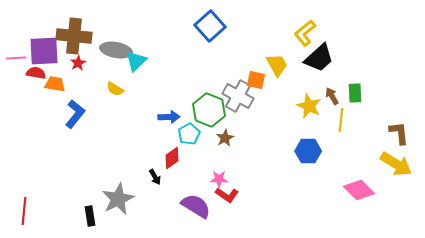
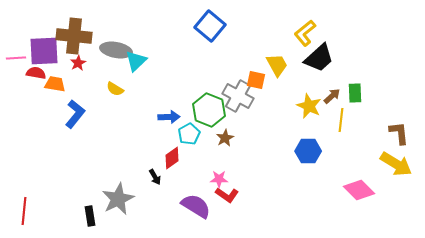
blue square: rotated 8 degrees counterclockwise
brown arrow: rotated 78 degrees clockwise
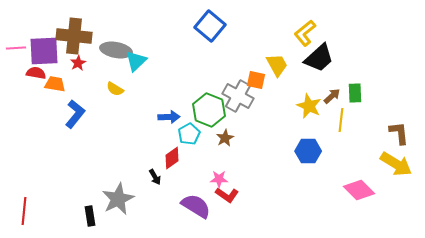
pink line: moved 10 px up
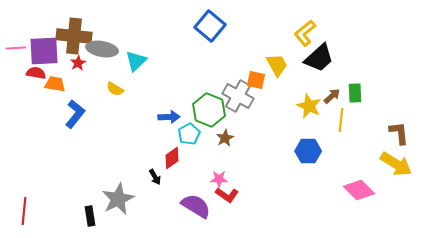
gray ellipse: moved 14 px left, 1 px up
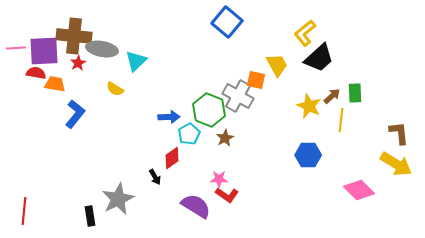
blue square: moved 17 px right, 4 px up
blue hexagon: moved 4 px down
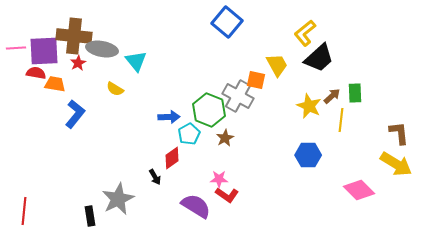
cyan triangle: rotated 25 degrees counterclockwise
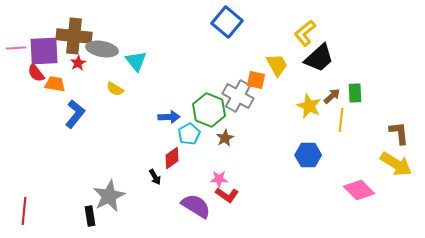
red semicircle: rotated 138 degrees counterclockwise
gray star: moved 9 px left, 3 px up
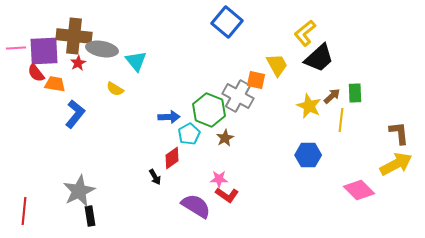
yellow arrow: rotated 60 degrees counterclockwise
gray star: moved 30 px left, 5 px up
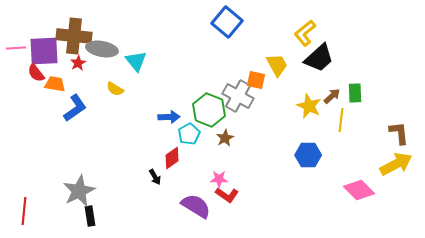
blue L-shape: moved 6 px up; rotated 16 degrees clockwise
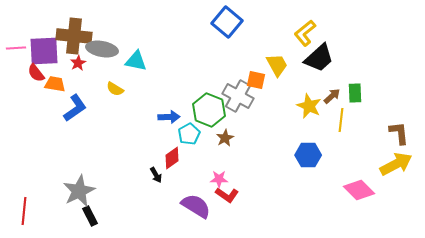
cyan triangle: rotated 40 degrees counterclockwise
black arrow: moved 1 px right, 2 px up
black rectangle: rotated 18 degrees counterclockwise
